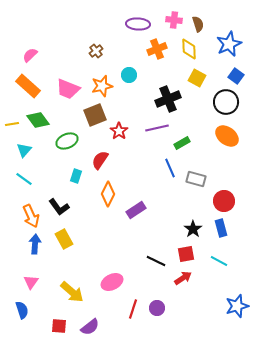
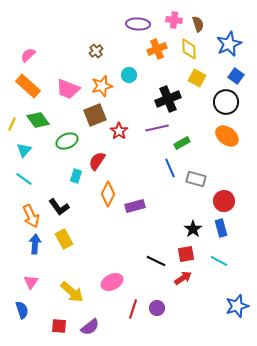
pink semicircle at (30, 55): moved 2 px left
yellow line at (12, 124): rotated 56 degrees counterclockwise
red semicircle at (100, 160): moved 3 px left, 1 px down
purple rectangle at (136, 210): moved 1 px left, 4 px up; rotated 18 degrees clockwise
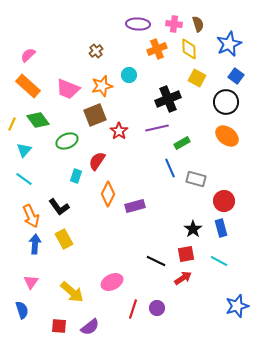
pink cross at (174, 20): moved 4 px down
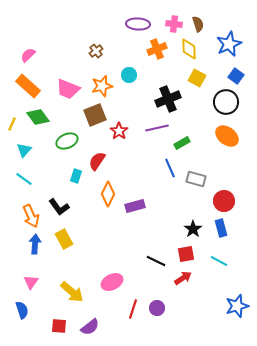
green diamond at (38, 120): moved 3 px up
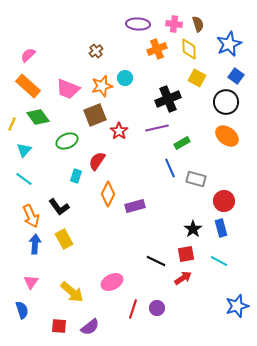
cyan circle at (129, 75): moved 4 px left, 3 px down
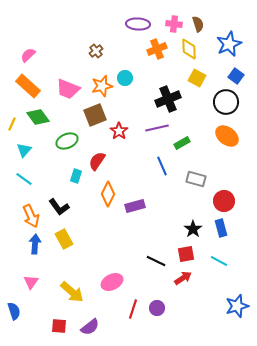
blue line at (170, 168): moved 8 px left, 2 px up
blue semicircle at (22, 310): moved 8 px left, 1 px down
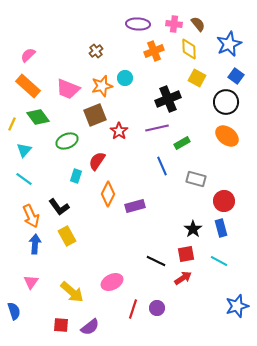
brown semicircle at (198, 24): rotated 21 degrees counterclockwise
orange cross at (157, 49): moved 3 px left, 2 px down
yellow rectangle at (64, 239): moved 3 px right, 3 px up
red square at (59, 326): moved 2 px right, 1 px up
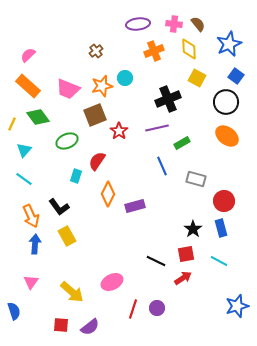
purple ellipse at (138, 24): rotated 10 degrees counterclockwise
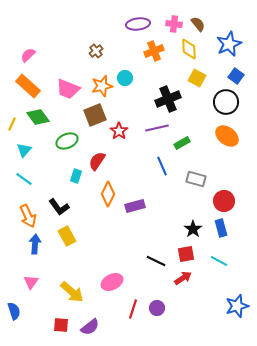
orange arrow at (31, 216): moved 3 px left
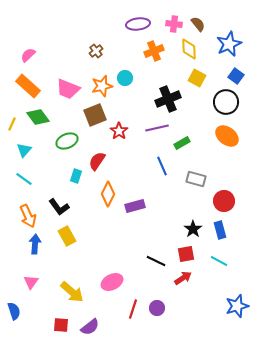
blue rectangle at (221, 228): moved 1 px left, 2 px down
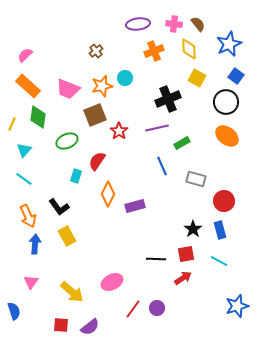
pink semicircle at (28, 55): moved 3 px left
green diamond at (38, 117): rotated 45 degrees clockwise
black line at (156, 261): moved 2 px up; rotated 24 degrees counterclockwise
red line at (133, 309): rotated 18 degrees clockwise
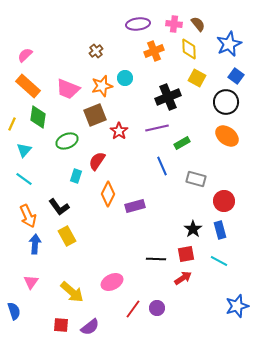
black cross at (168, 99): moved 2 px up
